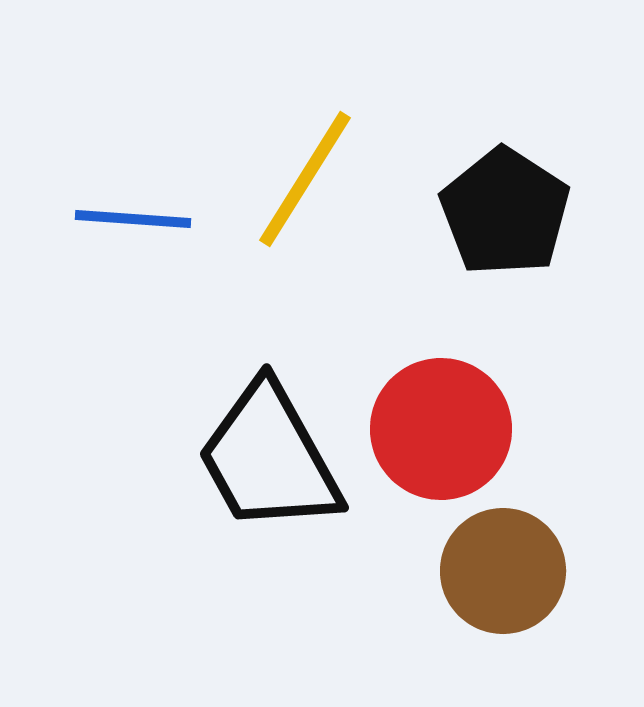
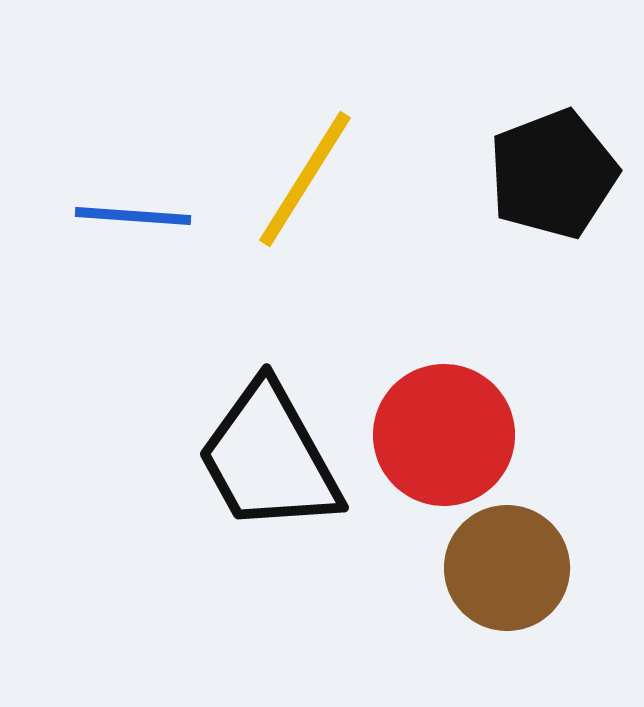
black pentagon: moved 48 px right, 38 px up; rotated 18 degrees clockwise
blue line: moved 3 px up
red circle: moved 3 px right, 6 px down
brown circle: moved 4 px right, 3 px up
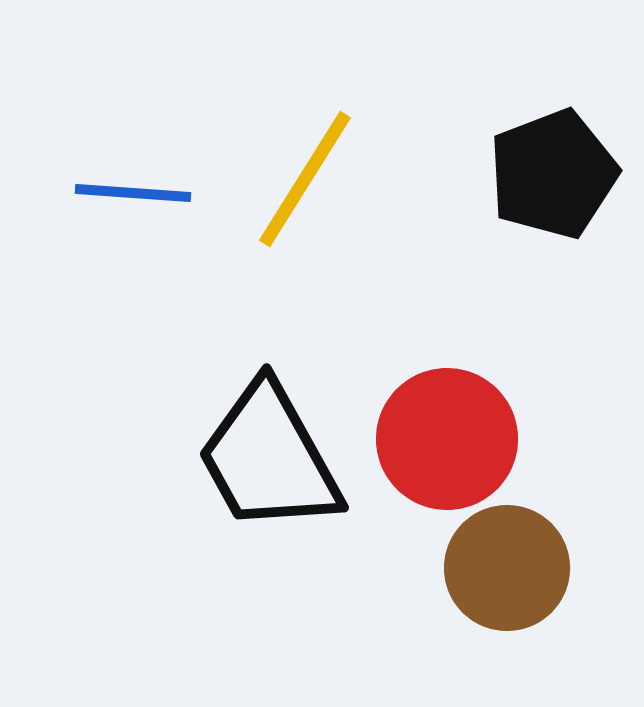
blue line: moved 23 px up
red circle: moved 3 px right, 4 px down
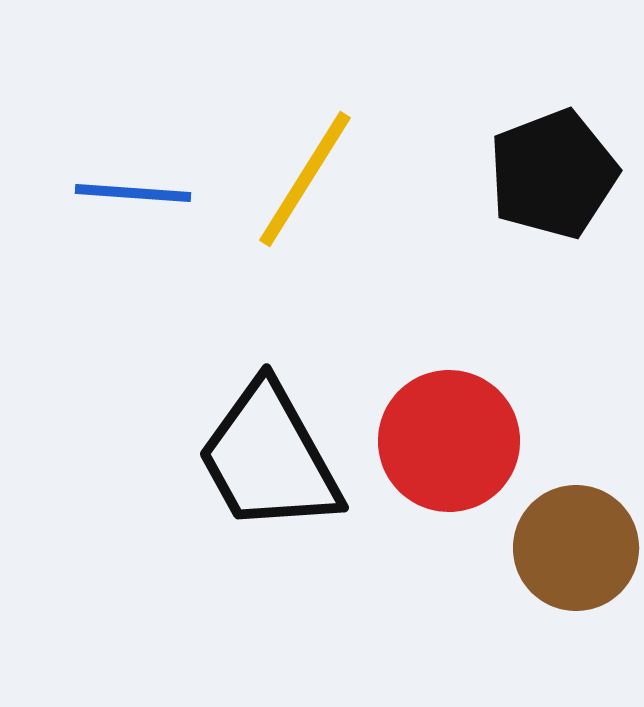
red circle: moved 2 px right, 2 px down
brown circle: moved 69 px right, 20 px up
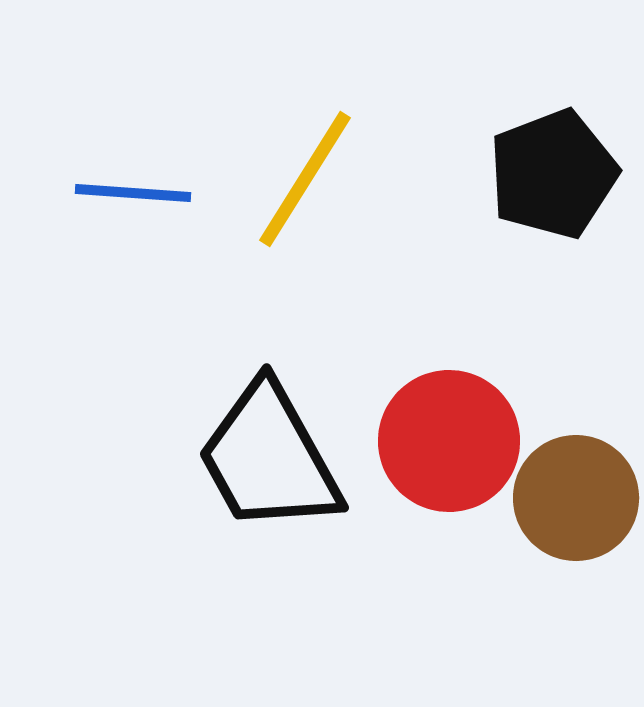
brown circle: moved 50 px up
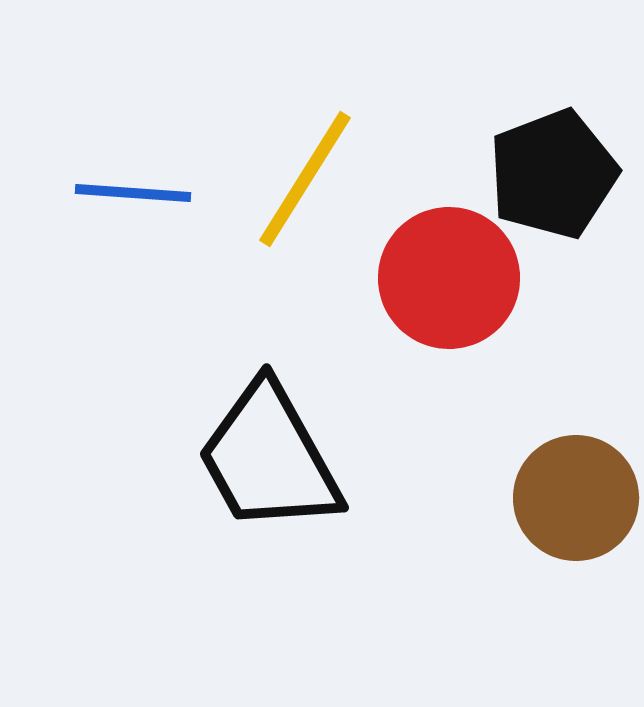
red circle: moved 163 px up
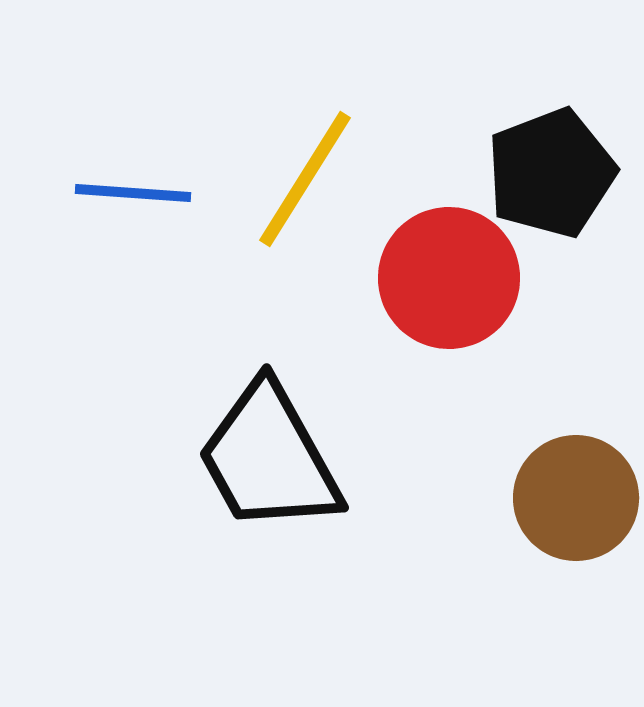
black pentagon: moved 2 px left, 1 px up
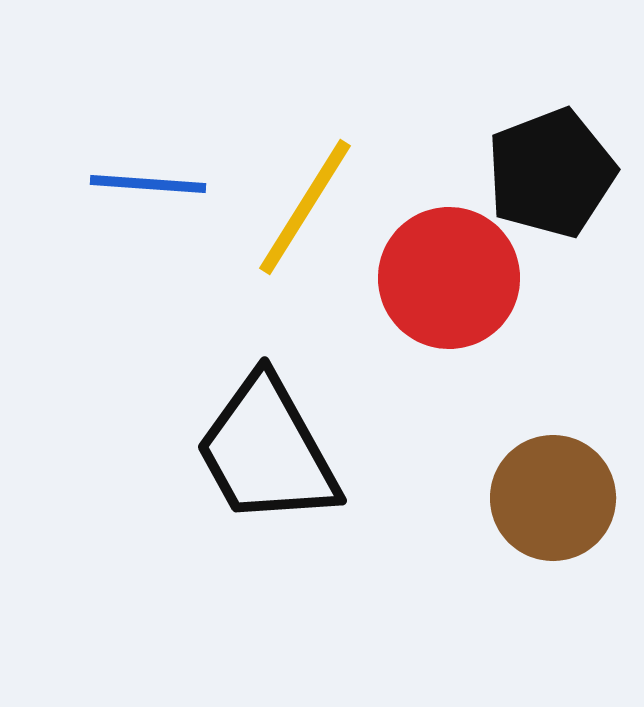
yellow line: moved 28 px down
blue line: moved 15 px right, 9 px up
black trapezoid: moved 2 px left, 7 px up
brown circle: moved 23 px left
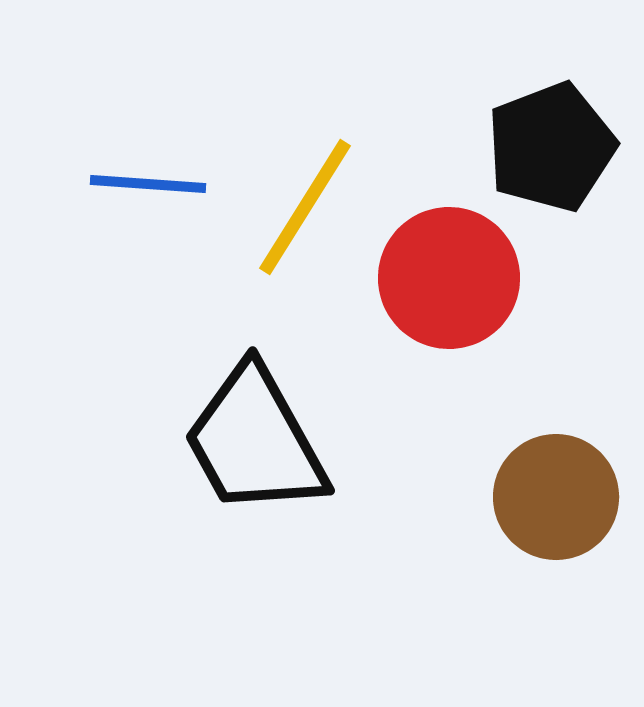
black pentagon: moved 26 px up
black trapezoid: moved 12 px left, 10 px up
brown circle: moved 3 px right, 1 px up
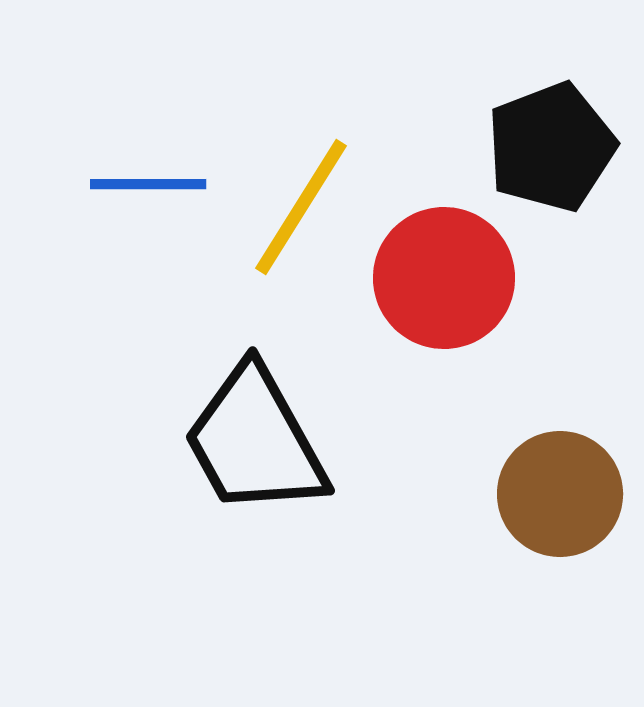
blue line: rotated 4 degrees counterclockwise
yellow line: moved 4 px left
red circle: moved 5 px left
brown circle: moved 4 px right, 3 px up
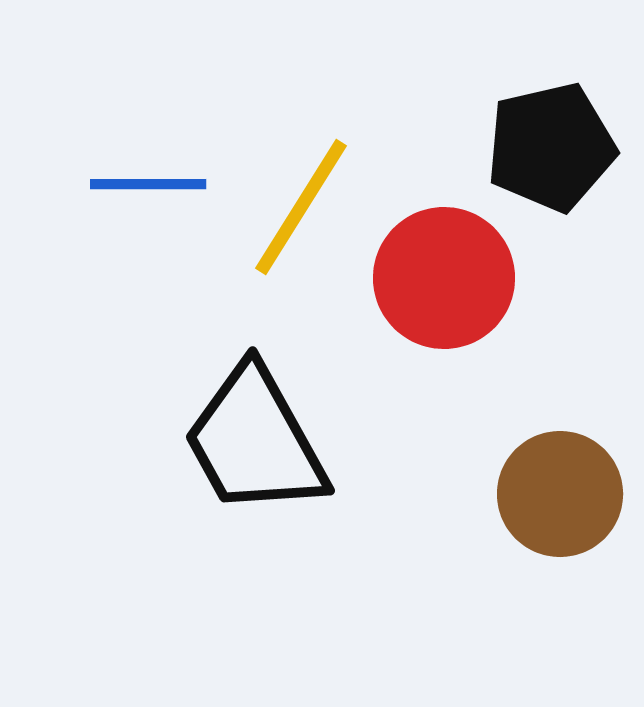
black pentagon: rotated 8 degrees clockwise
